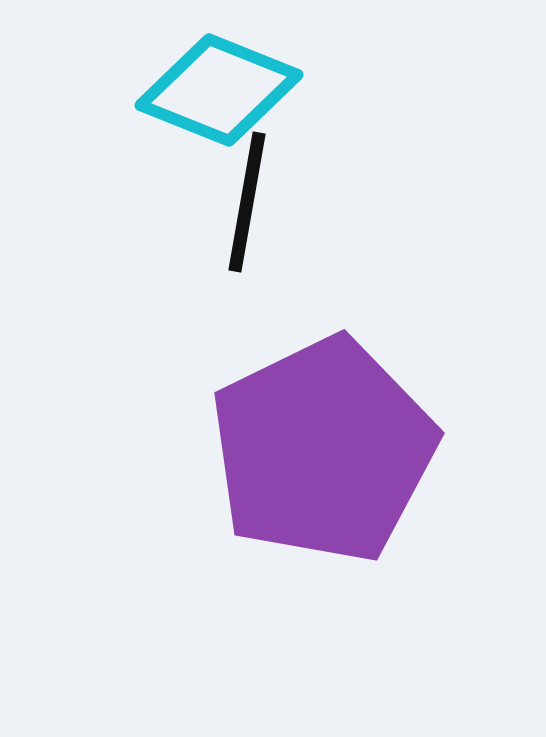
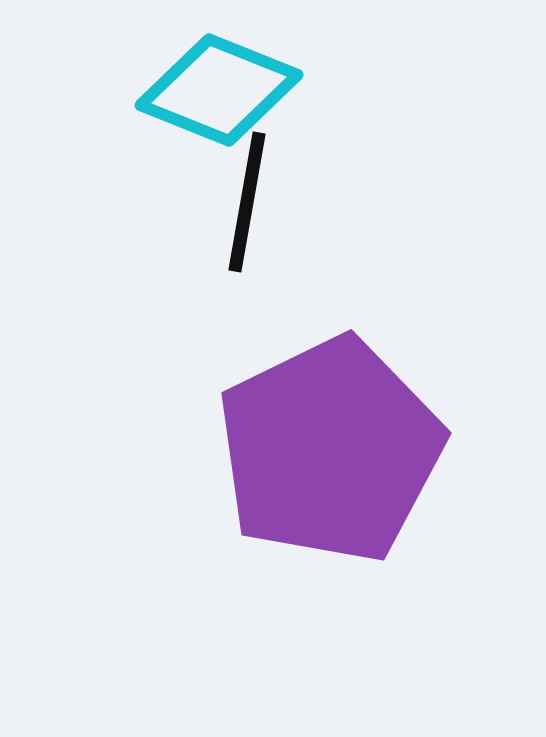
purple pentagon: moved 7 px right
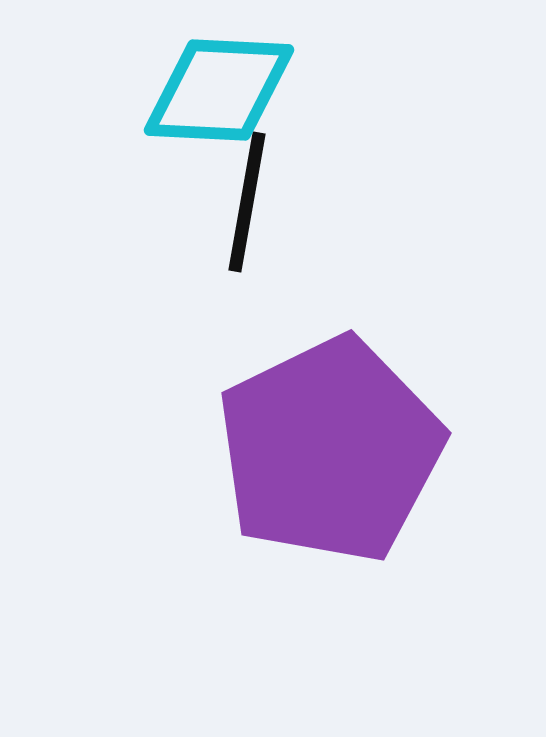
cyan diamond: rotated 19 degrees counterclockwise
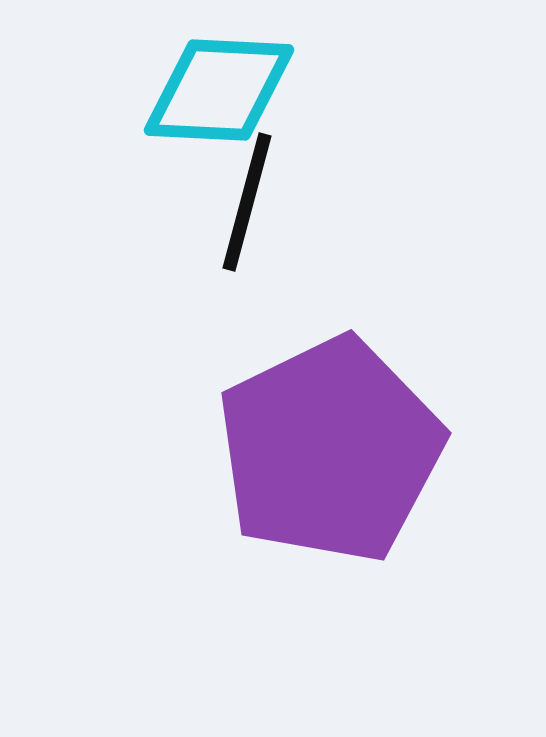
black line: rotated 5 degrees clockwise
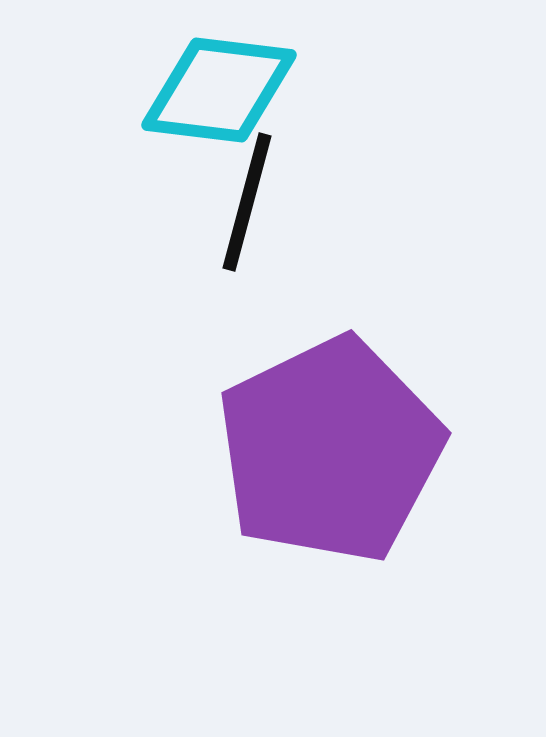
cyan diamond: rotated 4 degrees clockwise
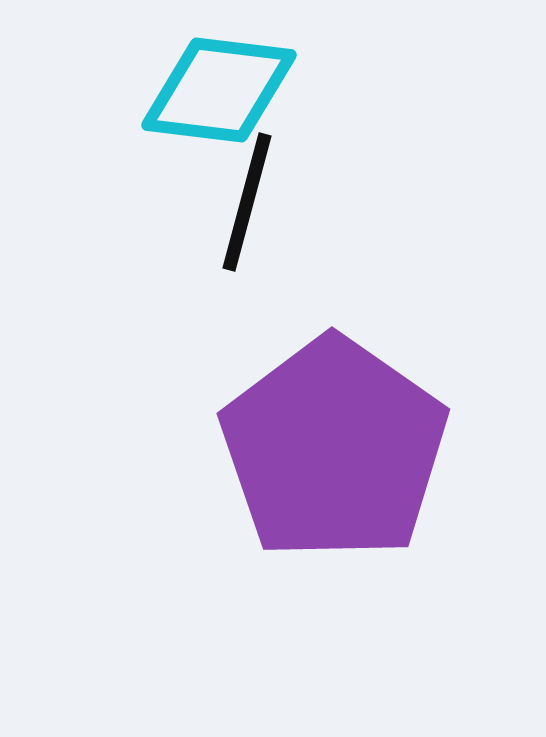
purple pentagon: moved 4 px right, 1 px up; rotated 11 degrees counterclockwise
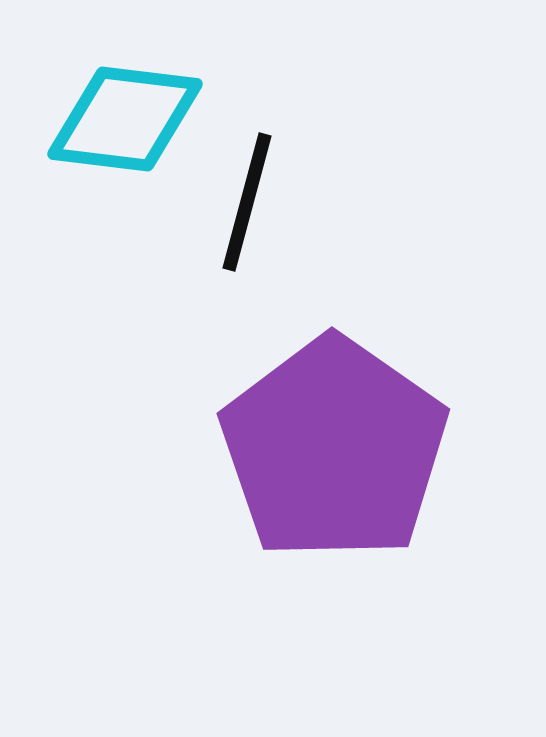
cyan diamond: moved 94 px left, 29 px down
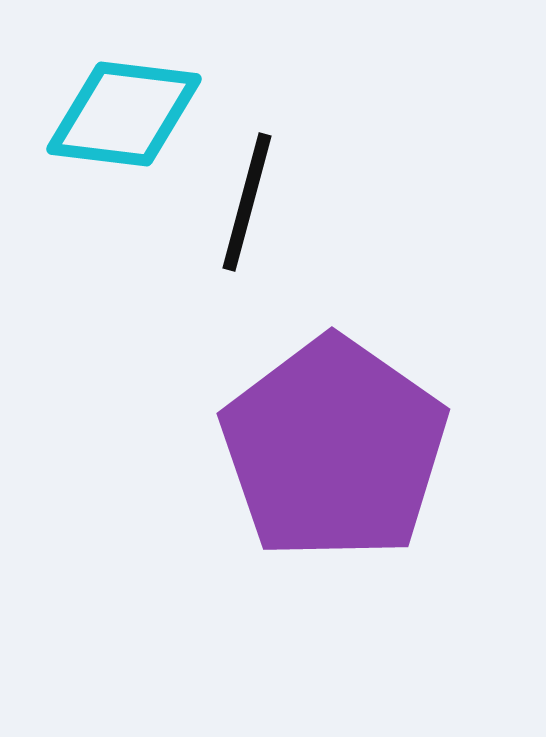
cyan diamond: moved 1 px left, 5 px up
